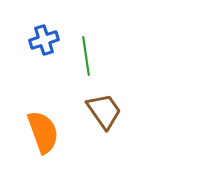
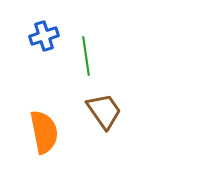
blue cross: moved 4 px up
orange semicircle: moved 1 px right; rotated 9 degrees clockwise
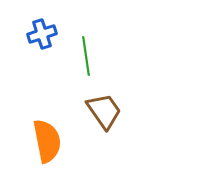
blue cross: moved 2 px left, 2 px up
orange semicircle: moved 3 px right, 9 px down
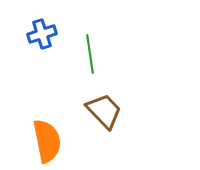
green line: moved 4 px right, 2 px up
brown trapezoid: rotated 9 degrees counterclockwise
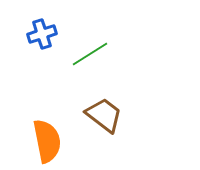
green line: rotated 66 degrees clockwise
brown trapezoid: moved 4 px down; rotated 9 degrees counterclockwise
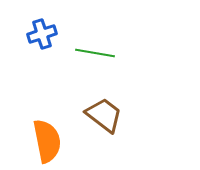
green line: moved 5 px right, 1 px up; rotated 42 degrees clockwise
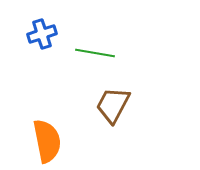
brown trapezoid: moved 9 px right, 10 px up; rotated 99 degrees counterclockwise
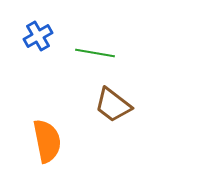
blue cross: moved 4 px left, 2 px down; rotated 12 degrees counterclockwise
brown trapezoid: rotated 81 degrees counterclockwise
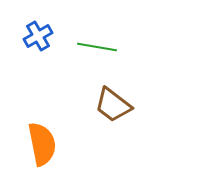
green line: moved 2 px right, 6 px up
orange semicircle: moved 5 px left, 3 px down
